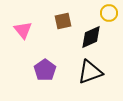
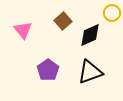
yellow circle: moved 3 px right
brown square: rotated 30 degrees counterclockwise
black diamond: moved 1 px left, 2 px up
purple pentagon: moved 3 px right
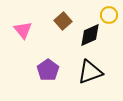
yellow circle: moved 3 px left, 2 px down
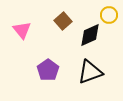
pink triangle: moved 1 px left
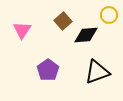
pink triangle: rotated 12 degrees clockwise
black diamond: moved 4 px left; rotated 20 degrees clockwise
black triangle: moved 7 px right
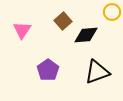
yellow circle: moved 3 px right, 3 px up
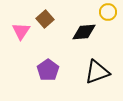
yellow circle: moved 4 px left
brown square: moved 18 px left, 2 px up
pink triangle: moved 1 px left, 1 px down
black diamond: moved 2 px left, 3 px up
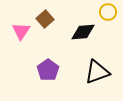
black diamond: moved 1 px left
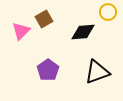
brown square: moved 1 px left; rotated 12 degrees clockwise
pink triangle: rotated 12 degrees clockwise
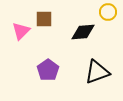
brown square: rotated 30 degrees clockwise
